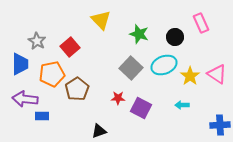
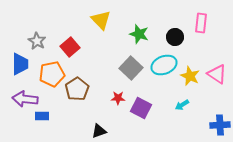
pink rectangle: rotated 30 degrees clockwise
yellow star: rotated 12 degrees counterclockwise
cyan arrow: rotated 32 degrees counterclockwise
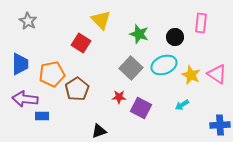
gray star: moved 9 px left, 20 px up
red square: moved 11 px right, 4 px up; rotated 18 degrees counterclockwise
yellow star: moved 1 px right, 1 px up
red star: moved 1 px right, 1 px up
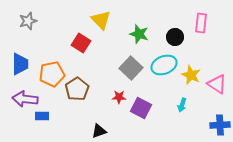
gray star: rotated 24 degrees clockwise
pink triangle: moved 10 px down
cyan arrow: rotated 40 degrees counterclockwise
